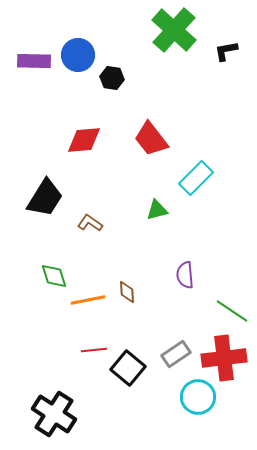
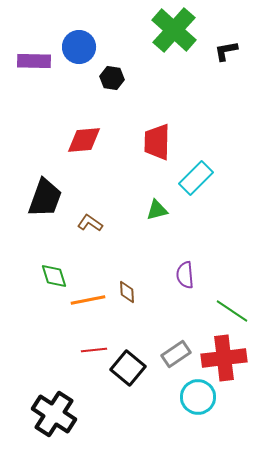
blue circle: moved 1 px right, 8 px up
red trapezoid: moved 6 px right, 3 px down; rotated 39 degrees clockwise
black trapezoid: rotated 12 degrees counterclockwise
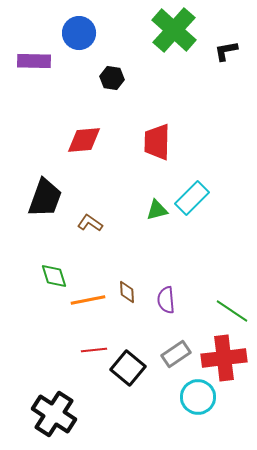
blue circle: moved 14 px up
cyan rectangle: moved 4 px left, 20 px down
purple semicircle: moved 19 px left, 25 px down
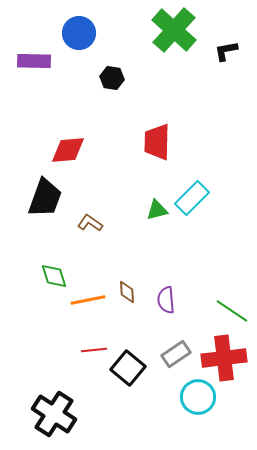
red diamond: moved 16 px left, 10 px down
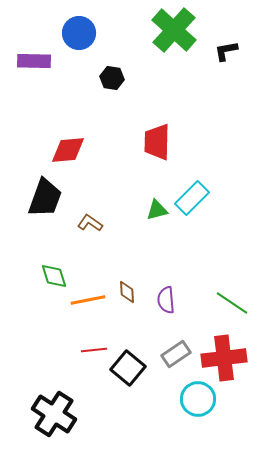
green line: moved 8 px up
cyan circle: moved 2 px down
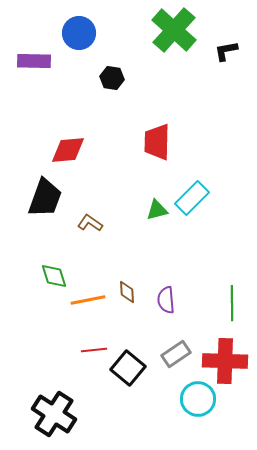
green line: rotated 56 degrees clockwise
red cross: moved 1 px right, 3 px down; rotated 9 degrees clockwise
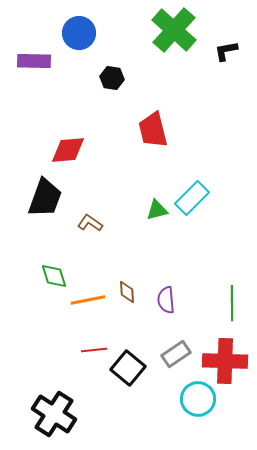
red trapezoid: moved 4 px left, 12 px up; rotated 15 degrees counterclockwise
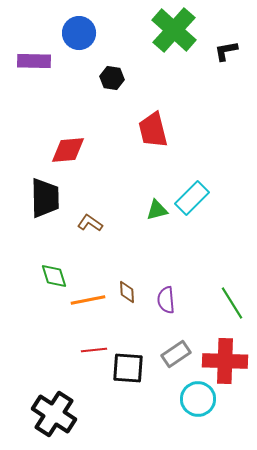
black trapezoid: rotated 21 degrees counterclockwise
green line: rotated 32 degrees counterclockwise
black square: rotated 36 degrees counterclockwise
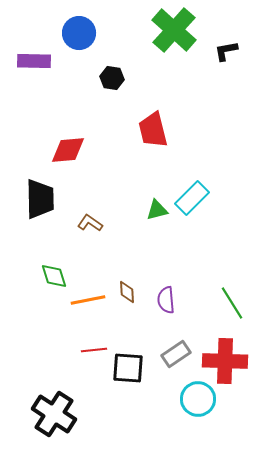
black trapezoid: moved 5 px left, 1 px down
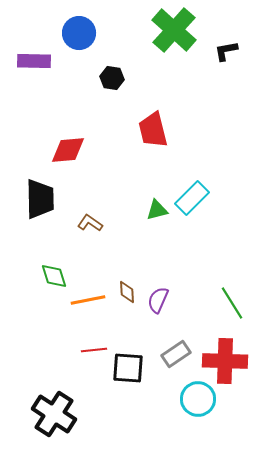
purple semicircle: moved 8 px left; rotated 28 degrees clockwise
